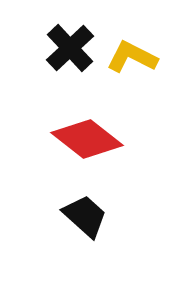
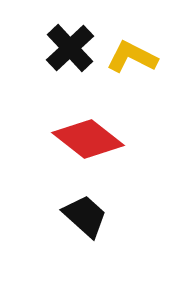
red diamond: moved 1 px right
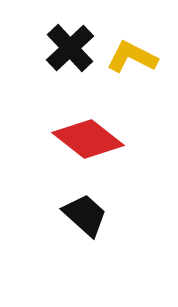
black trapezoid: moved 1 px up
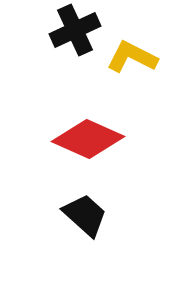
black cross: moved 5 px right, 18 px up; rotated 18 degrees clockwise
red diamond: rotated 14 degrees counterclockwise
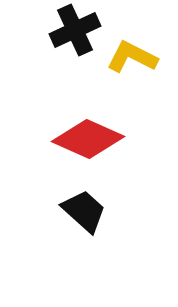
black trapezoid: moved 1 px left, 4 px up
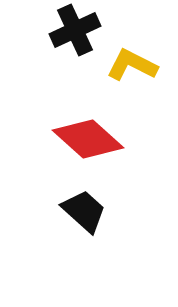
yellow L-shape: moved 8 px down
red diamond: rotated 18 degrees clockwise
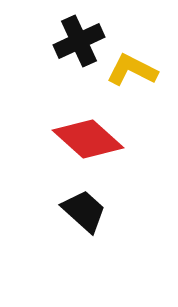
black cross: moved 4 px right, 11 px down
yellow L-shape: moved 5 px down
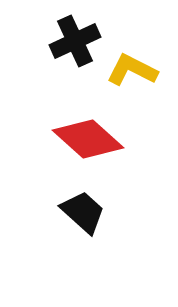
black cross: moved 4 px left
black trapezoid: moved 1 px left, 1 px down
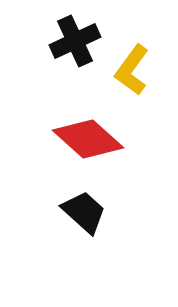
yellow L-shape: rotated 81 degrees counterclockwise
black trapezoid: moved 1 px right
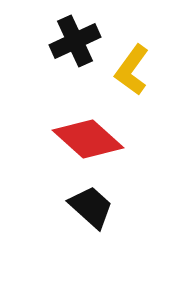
black trapezoid: moved 7 px right, 5 px up
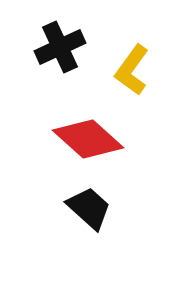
black cross: moved 15 px left, 6 px down
black trapezoid: moved 2 px left, 1 px down
